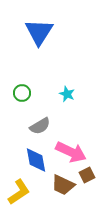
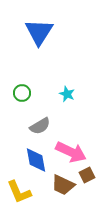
yellow L-shape: rotated 100 degrees clockwise
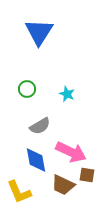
green circle: moved 5 px right, 4 px up
brown square: rotated 35 degrees clockwise
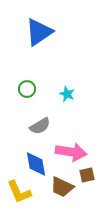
blue triangle: rotated 24 degrees clockwise
pink arrow: rotated 16 degrees counterclockwise
blue diamond: moved 4 px down
brown square: rotated 21 degrees counterclockwise
brown trapezoid: moved 1 px left, 2 px down
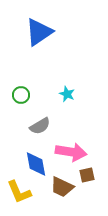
green circle: moved 6 px left, 6 px down
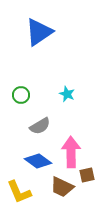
pink arrow: rotated 100 degrees counterclockwise
blue diamond: moved 2 px right, 3 px up; rotated 44 degrees counterclockwise
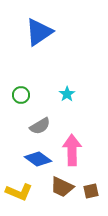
cyan star: rotated 14 degrees clockwise
pink arrow: moved 1 px right, 2 px up
blue diamond: moved 2 px up
brown square: moved 4 px right, 16 px down
yellow L-shape: rotated 44 degrees counterclockwise
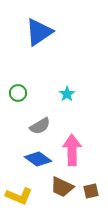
green circle: moved 3 px left, 2 px up
yellow L-shape: moved 4 px down
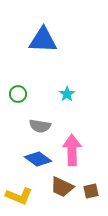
blue triangle: moved 4 px right, 8 px down; rotated 36 degrees clockwise
green circle: moved 1 px down
gray semicircle: rotated 40 degrees clockwise
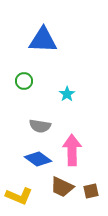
green circle: moved 6 px right, 13 px up
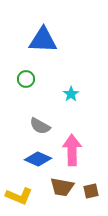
green circle: moved 2 px right, 2 px up
cyan star: moved 4 px right
gray semicircle: rotated 20 degrees clockwise
blue diamond: rotated 12 degrees counterclockwise
brown trapezoid: rotated 15 degrees counterclockwise
